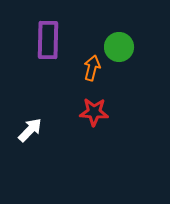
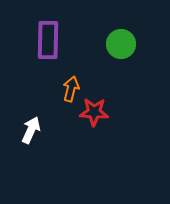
green circle: moved 2 px right, 3 px up
orange arrow: moved 21 px left, 21 px down
white arrow: moved 1 px right; rotated 20 degrees counterclockwise
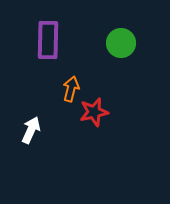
green circle: moved 1 px up
red star: rotated 16 degrees counterclockwise
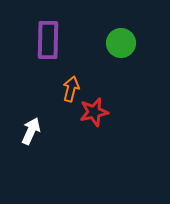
white arrow: moved 1 px down
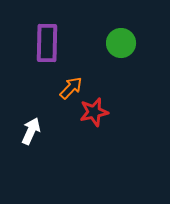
purple rectangle: moved 1 px left, 3 px down
orange arrow: moved 1 px up; rotated 30 degrees clockwise
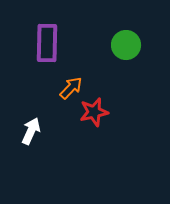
green circle: moved 5 px right, 2 px down
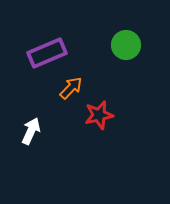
purple rectangle: moved 10 px down; rotated 66 degrees clockwise
red star: moved 5 px right, 3 px down
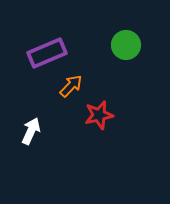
orange arrow: moved 2 px up
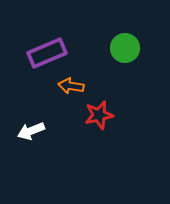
green circle: moved 1 px left, 3 px down
orange arrow: rotated 125 degrees counterclockwise
white arrow: rotated 136 degrees counterclockwise
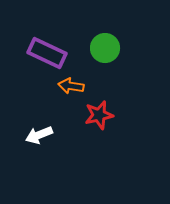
green circle: moved 20 px left
purple rectangle: rotated 48 degrees clockwise
white arrow: moved 8 px right, 4 px down
